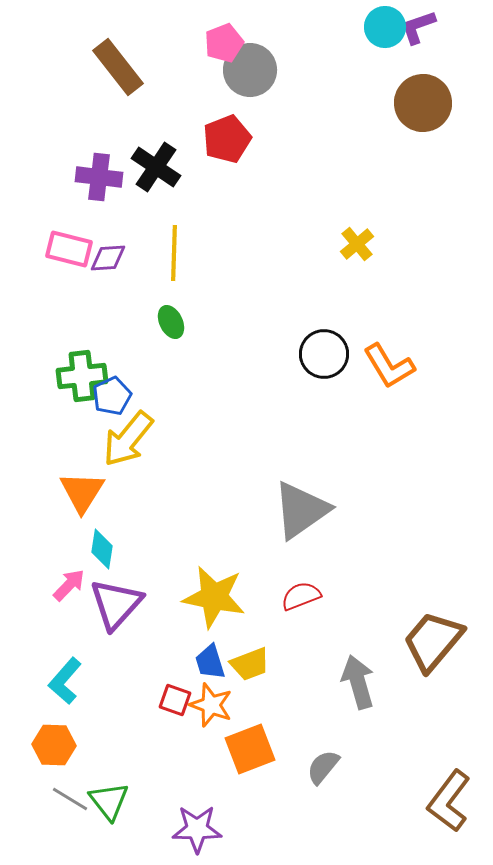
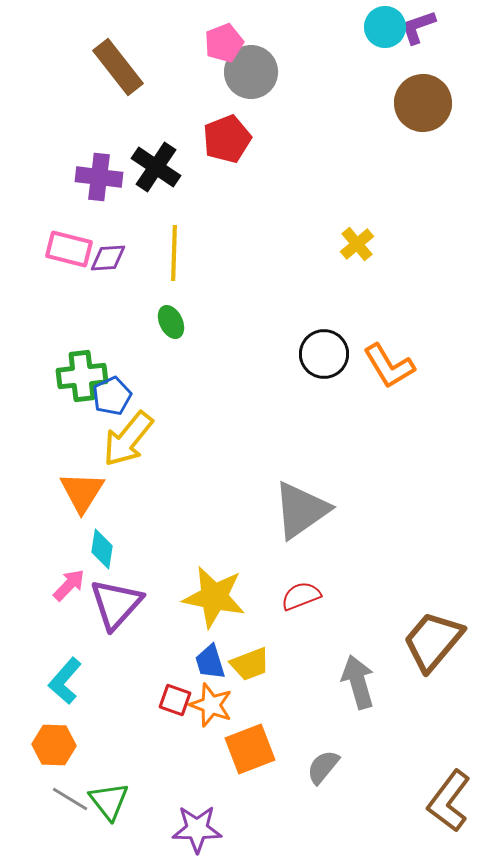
gray circle: moved 1 px right, 2 px down
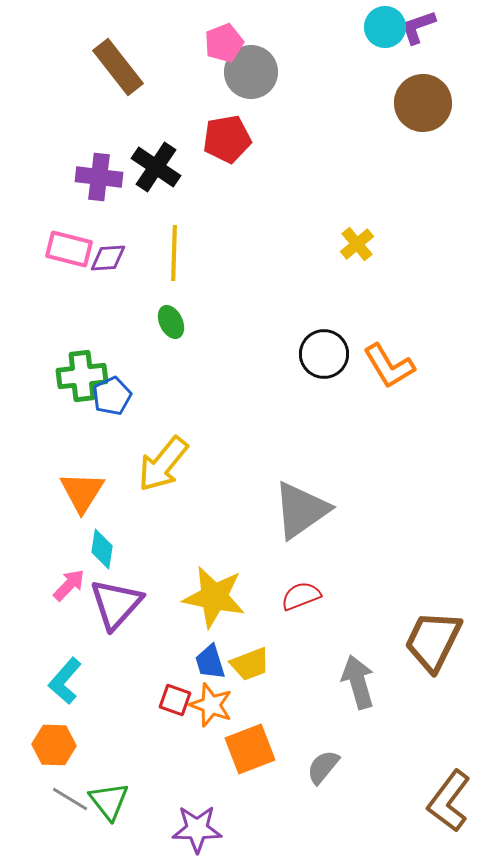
red pentagon: rotated 12 degrees clockwise
yellow arrow: moved 35 px right, 25 px down
brown trapezoid: rotated 14 degrees counterclockwise
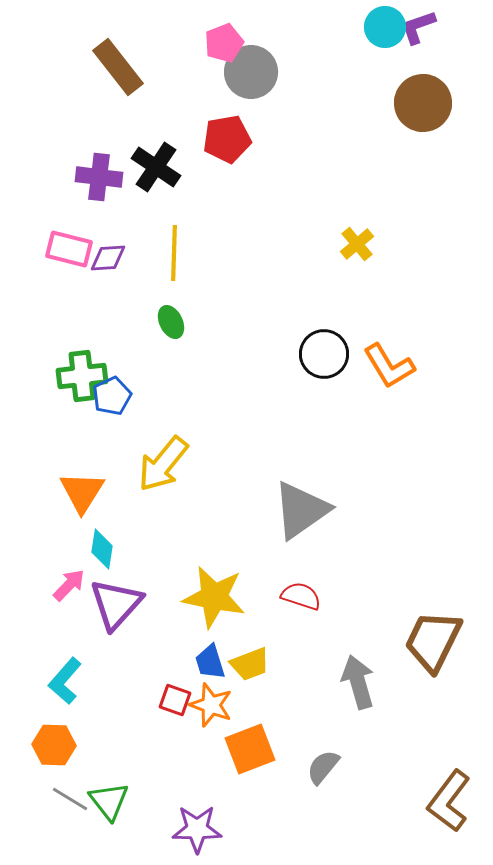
red semicircle: rotated 39 degrees clockwise
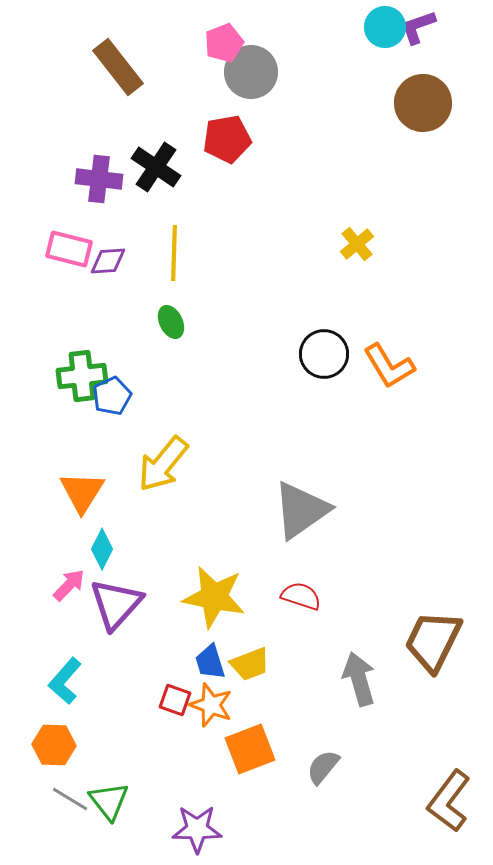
purple cross: moved 2 px down
purple diamond: moved 3 px down
cyan diamond: rotated 18 degrees clockwise
gray arrow: moved 1 px right, 3 px up
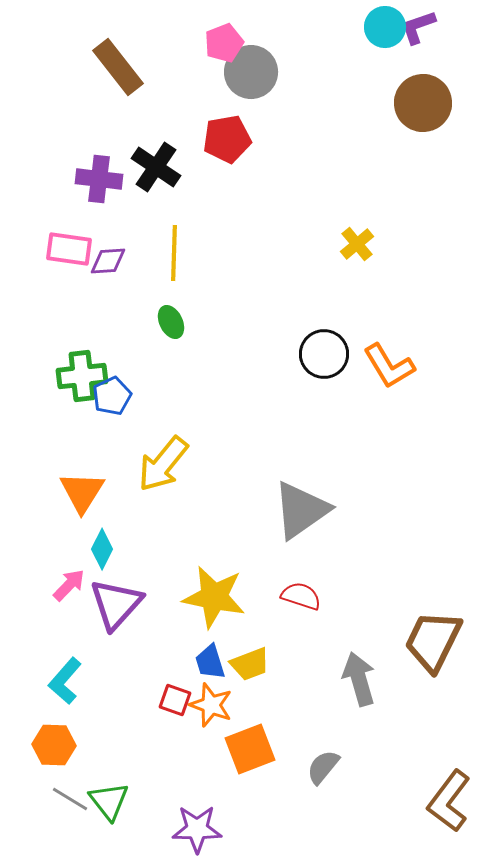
pink rectangle: rotated 6 degrees counterclockwise
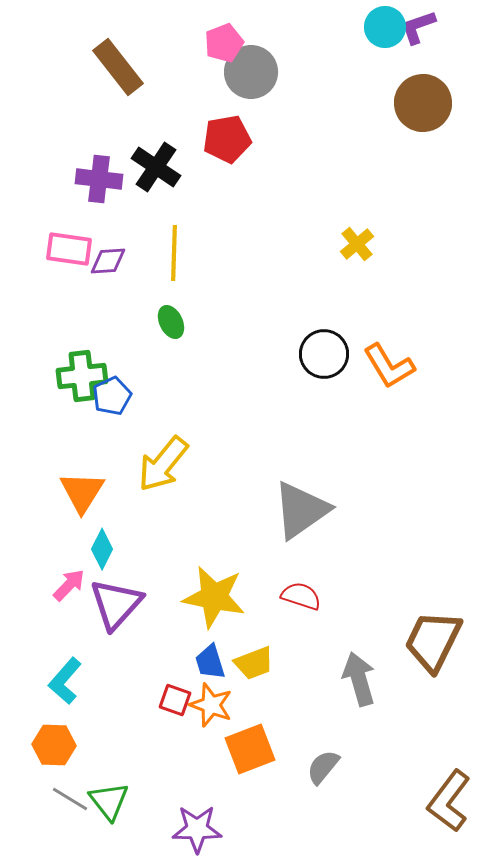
yellow trapezoid: moved 4 px right, 1 px up
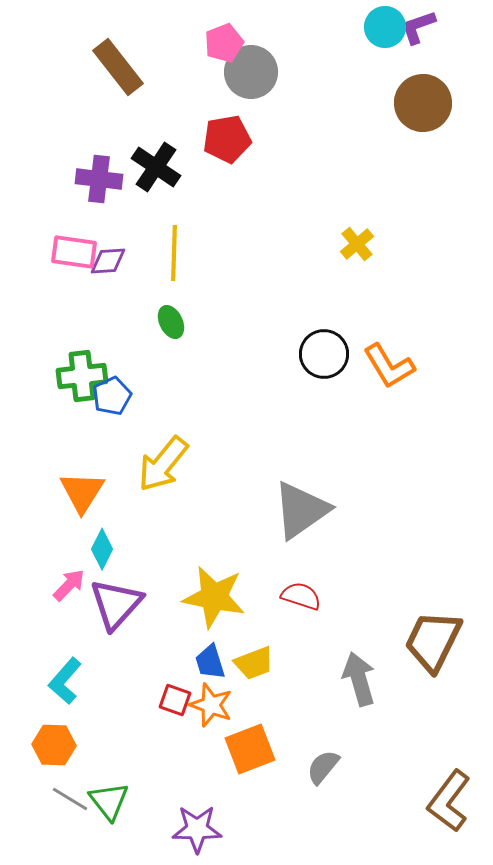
pink rectangle: moved 5 px right, 3 px down
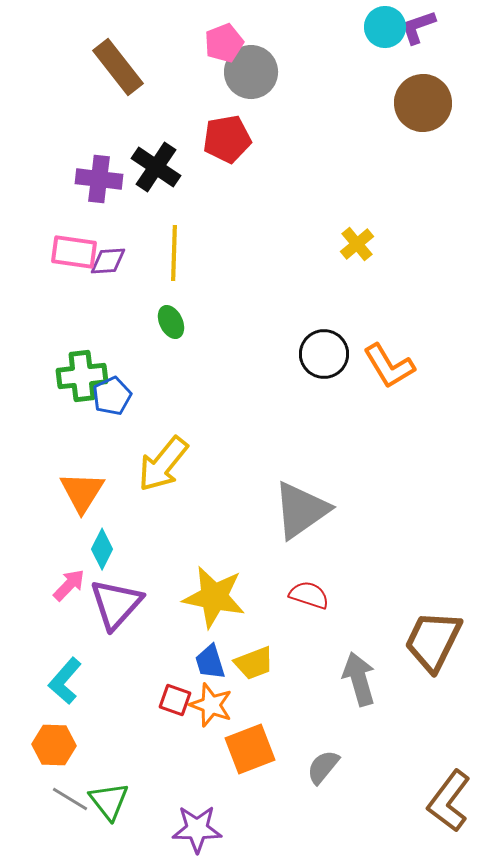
red semicircle: moved 8 px right, 1 px up
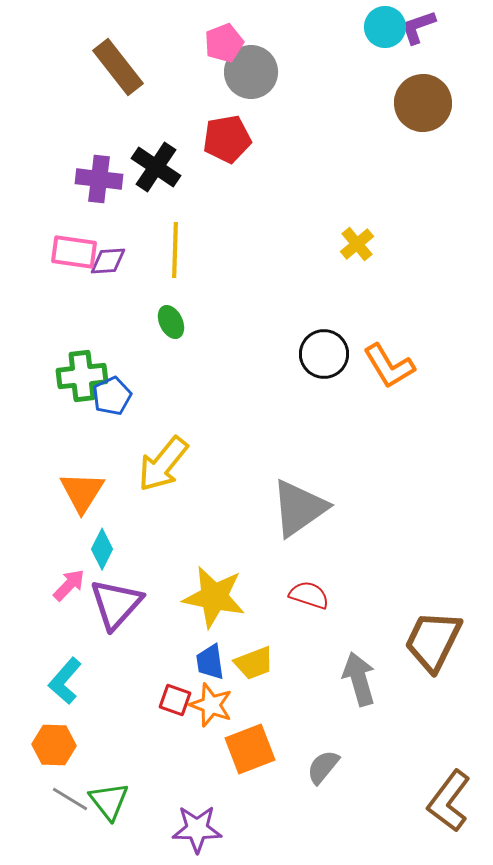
yellow line: moved 1 px right, 3 px up
gray triangle: moved 2 px left, 2 px up
blue trapezoid: rotated 9 degrees clockwise
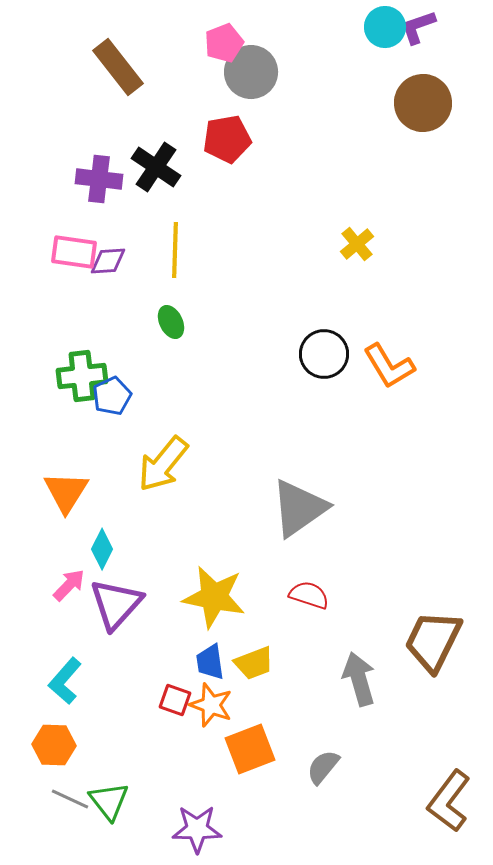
orange triangle: moved 16 px left
gray line: rotated 6 degrees counterclockwise
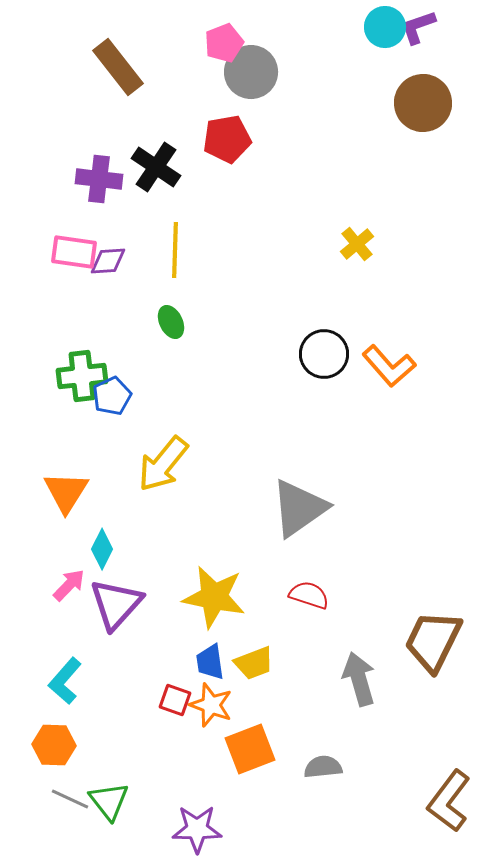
orange L-shape: rotated 10 degrees counterclockwise
gray semicircle: rotated 45 degrees clockwise
